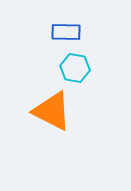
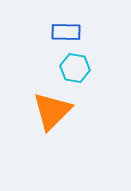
orange triangle: rotated 48 degrees clockwise
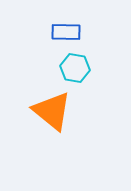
orange triangle: rotated 36 degrees counterclockwise
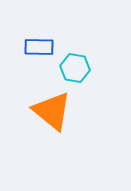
blue rectangle: moved 27 px left, 15 px down
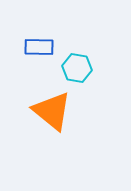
cyan hexagon: moved 2 px right
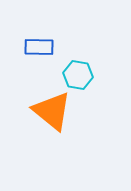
cyan hexagon: moved 1 px right, 7 px down
